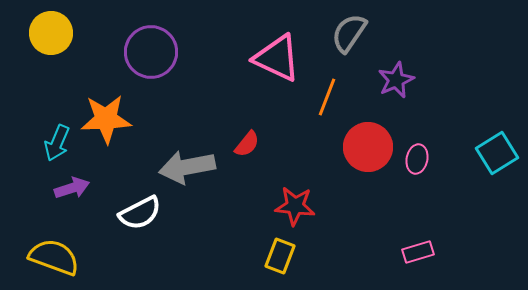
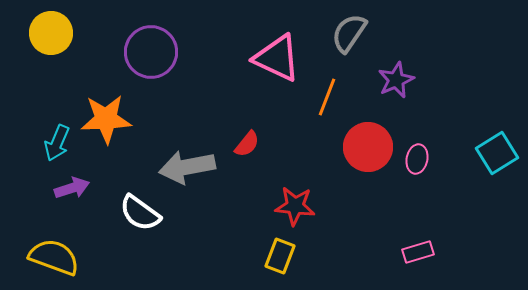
white semicircle: rotated 63 degrees clockwise
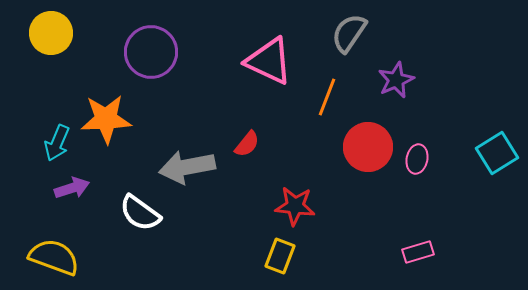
pink triangle: moved 8 px left, 3 px down
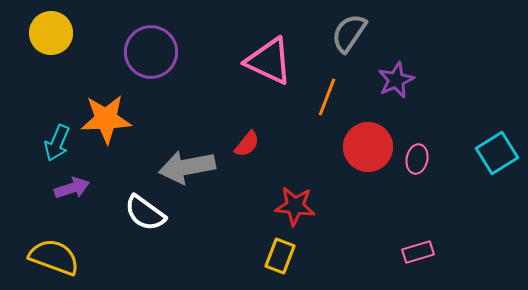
white semicircle: moved 5 px right
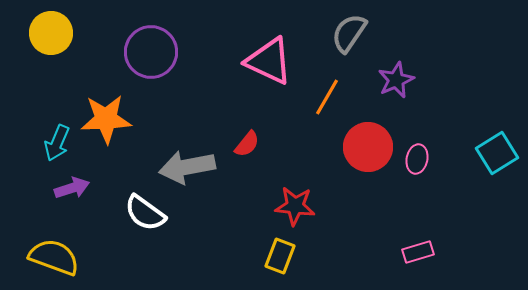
orange line: rotated 9 degrees clockwise
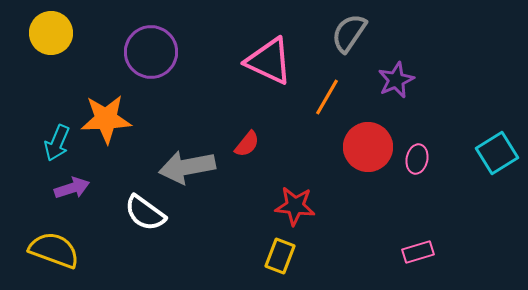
yellow semicircle: moved 7 px up
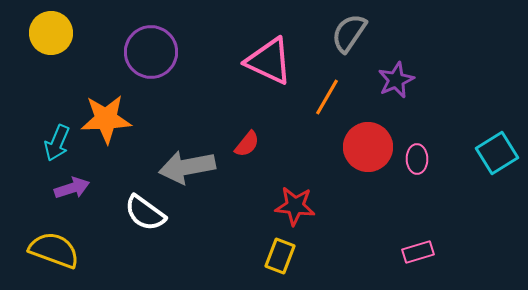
pink ellipse: rotated 12 degrees counterclockwise
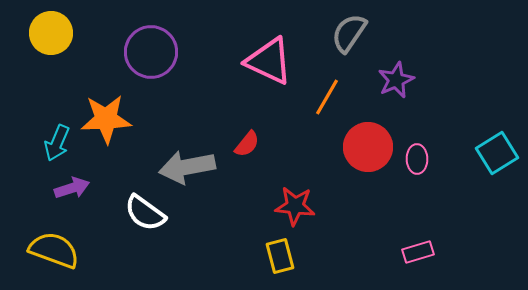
yellow rectangle: rotated 36 degrees counterclockwise
